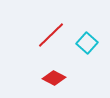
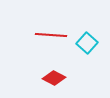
red line: rotated 48 degrees clockwise
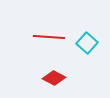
red line: moved 2 px left, 2 px down
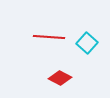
red diamond: moved 6 px right
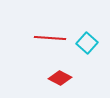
red line: moved 1 px right, 1 px down
